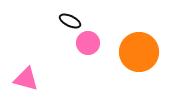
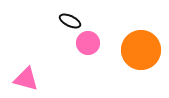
orange circle: moved 2 px right, 2 px up
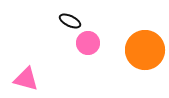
orange circle: moved 4 px right
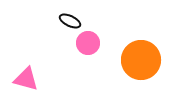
orange circle: moved 4 px left, 10 px down
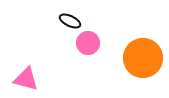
orange circle: moved 2 px right, 2 px up
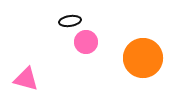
black ellipse: rotated 35 degrees counterclockwise
pink circle: moved 2 px left, 1 px up
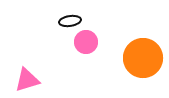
pink triangle: moved 1 px right, 1 px down; rotated 32 degrees counterclockwise
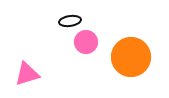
orange circle: moved 12 px left, 1 px up
pink triangle: moved 6 px up
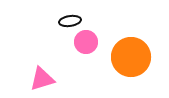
pink triangle: moved 15 px right, 5 px down
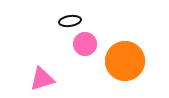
pink circle: moved 1 px left, 2 px down
orange circle: moved 6 px left, 4 px down
